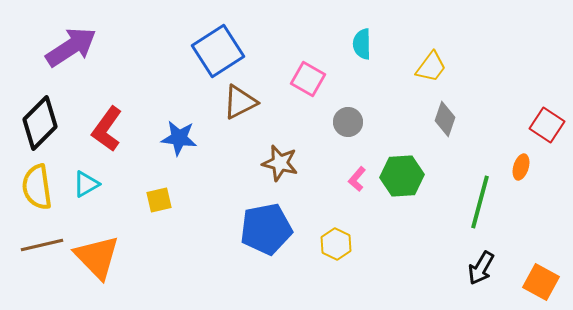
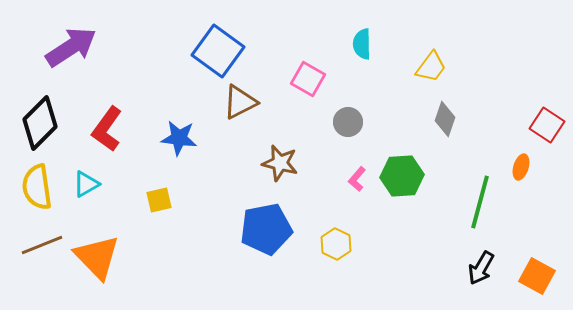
blue square: rotated 21 degrees counterclockwise
brown line: rotated 9 degrees counterclockwise
orange square: moved 4 px left, 6 px up
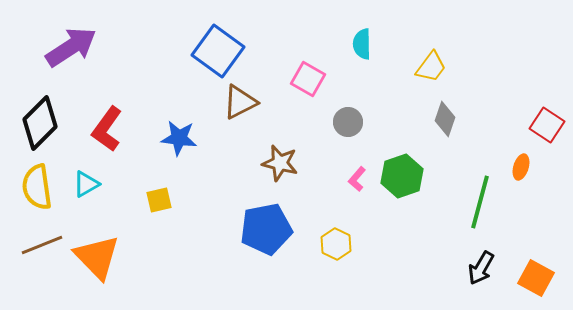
green hexagon: rotated 15 degrees counterclockwise
orange square: moved 1 px left, 2 px down
